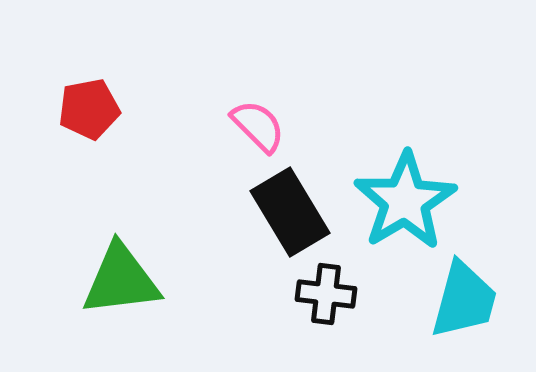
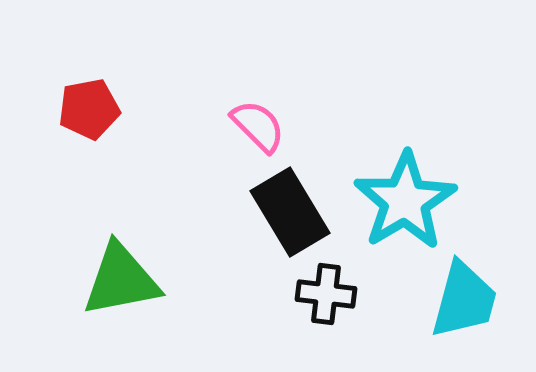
green triangle: rotated 4 degrees counterclockwise
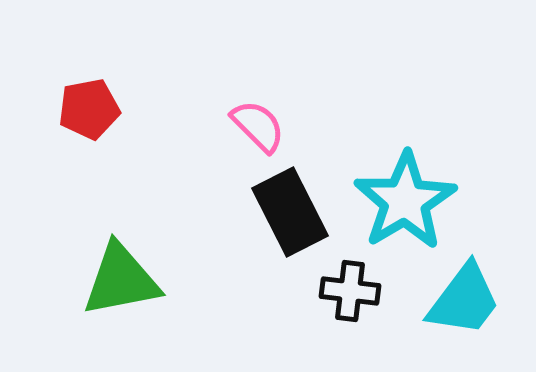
black rectangle: rotated 4 degrees clockwise
black cross: moved 24 px right, 3 px up
cyan trapezoid: rotated 22 degrees clockwise
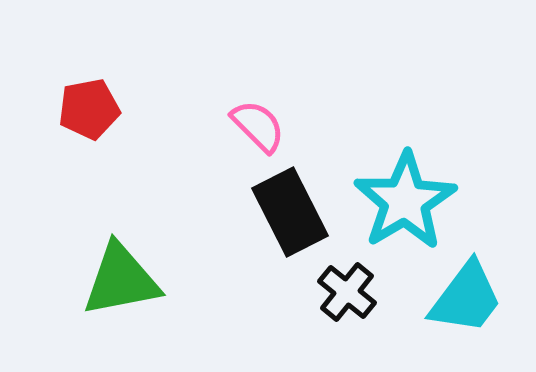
black cross: moved 3 px left, 1 px down; rotated 32 degrees clockwise
cyan trapezoid: moved 2 px right, 2 px up
